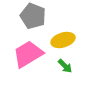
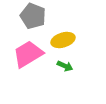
green arrow: rotated 21 degrees counterclockwise
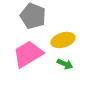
green arrow: moved 2 px up
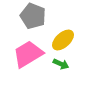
yellow ellipse: rotated 25 degrees counterclockwise
green arrow: moved 4 px left
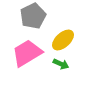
gray pentagon: rotated 25 degrees clockwise
pink trapezoid: moved 1 px left, 1 px up
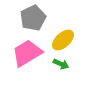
gray pentagon: moved 2 px down
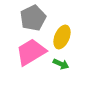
yellow ellipse: moved 1 px left, 3 px up; rotated 25 degrees counterclockwise
pink trapezoid: moved 4 px right, 1 px up
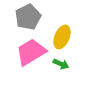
gray pentagon: moved 5 px left, 1 px up
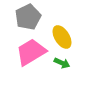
yellow ellipse: rotated 55 degrees counterclockwise
green arrow: moved 1 px right, 1 px up
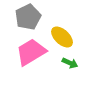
yellow ellipse: rotated 15 degrees counterclockwise
green arrow: moved 8 px right
